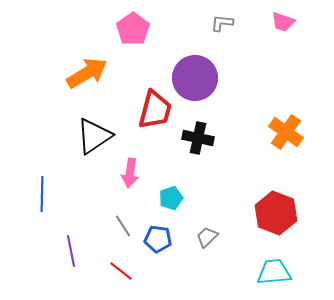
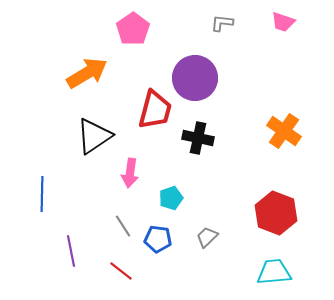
orange cross: moved 2 px left, 1 px up
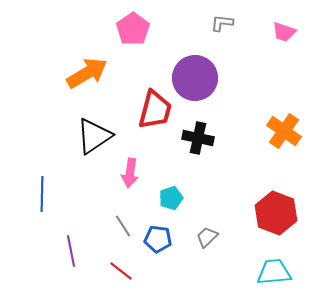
pink trapezoid: moved 1 px right, 10 px down
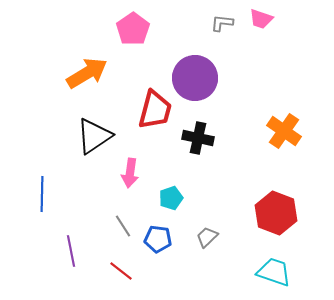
pink trapezoid: moved 23 px left, 13 px up
cyan trapezoid: rotated 24 degrees clockwise
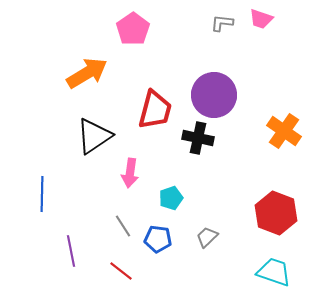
purple circle: moved 19 px right, 17 px down
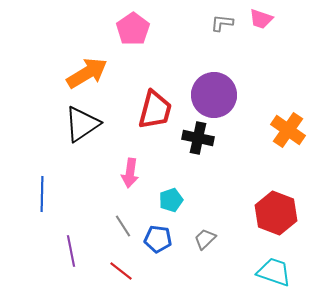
orange cross: moved 4 px right, 1 px up
black triangle: moved 12 px left, 12 px up
cyan pentagon: moved 2 px down
gray trapezoid: moved 2 px left, 2 px down
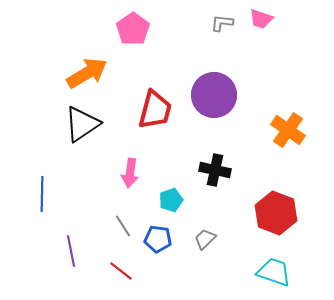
black cross: moved 17 px right, 32 px down
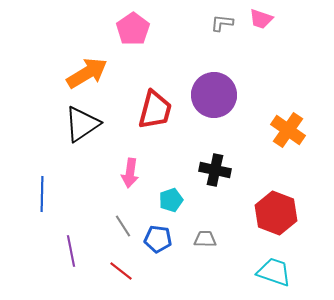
gray trapezoid: rotated 45 degrees clockwise
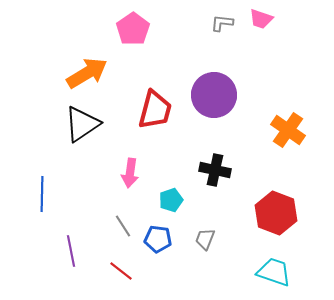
gray trapezoid: rotated 70 degrees counterclockwise
